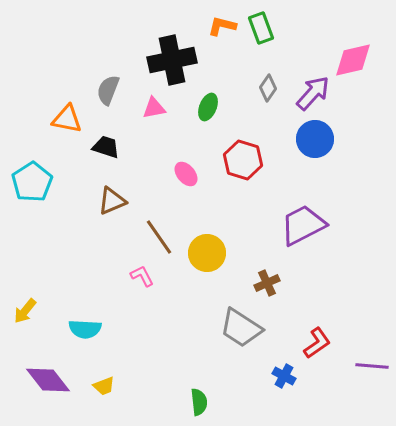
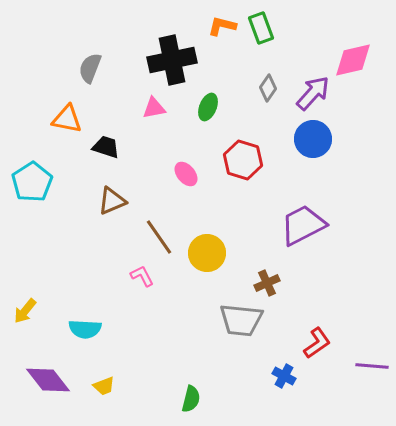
gray semicircle: moved 18 px left, 22 px up
blue circle: moved 2 px left
gray trapezoid: moved 8 px up; rotated 27 degrees counterclockwise
green semicircle: moved 8 px left, 3 px up; rotated 20 degrees clockwise
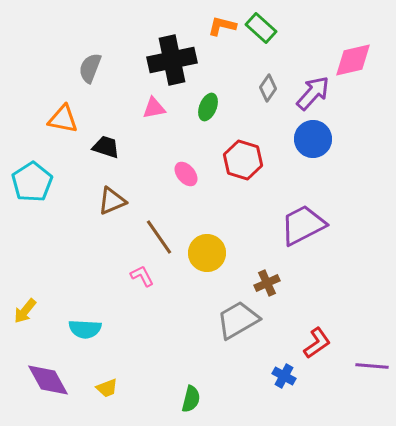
green rectangle: rotated 28 degrees counterclockwise
orange triangle: moved 4 px left
gray trapezoid: moved 3 px left; rotated 144 degrees clockwise
purple diamond: rotated 9 degrees clockwise
yellow trapezoid: moved 3 px right, 2 px down
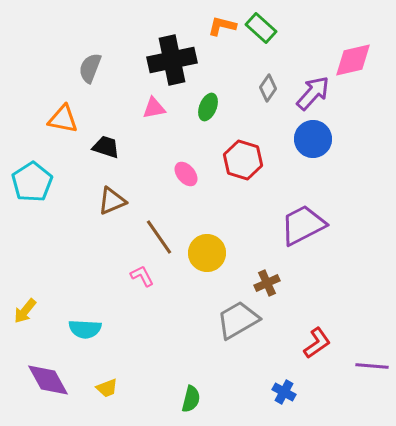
blue cross: moved 16 px down
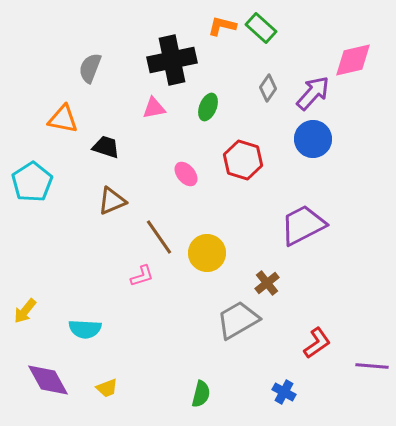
pink L-shape: rotated 100 degrees clockwise
brown cross: rotated 15 degrees counterclockwise
green semicircle: moved 10 px right, 5 px up
